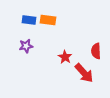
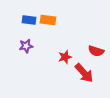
red semicircle: rotated 70 degrees counterclockwise
red star: rotated 24 degrees clockwise
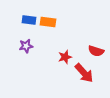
orange rectangle: moved 2 px down
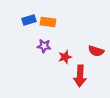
blue rectangle: rotated 24 degrees counterclockwise
purple star: moved 18 px right; rotated 16 degrees clockwise
red arrow: moved 4 px left, 3 px down; rotated 45 degrees clockwise
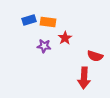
red semicircle: moved 1 px left, 5 px down
red star: moved 19 px up; rotated 16 degrees counterclockwise
red arrow: moved 4 px right, 2 px down
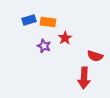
purple star: rotated 16 degrees clockwise
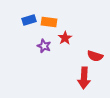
orange rectangle: moved 1 px right
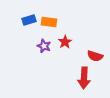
red star: moved 4 px down
